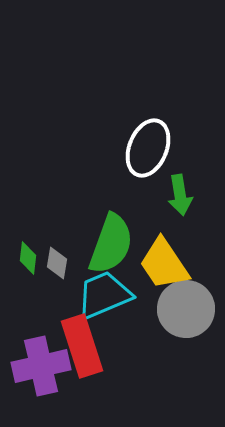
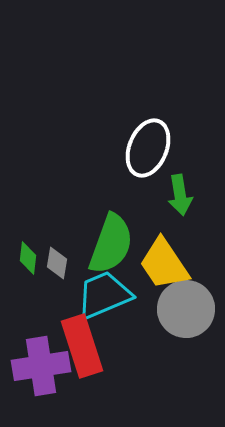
purple cross: rotated 4 degrees clockwise
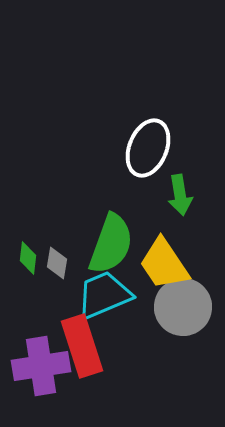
gray circle: moved 3 px left, 2 px up
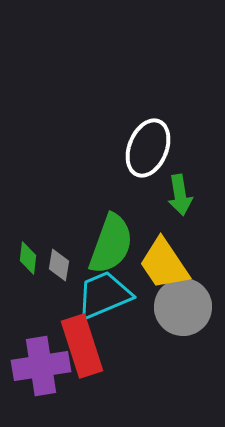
gray diamond: moved 2 px right, 2 px down
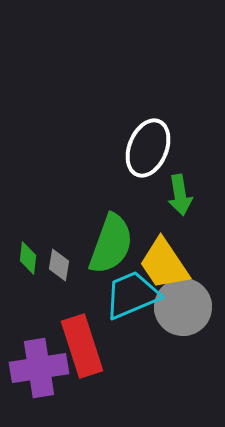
cyan trapezoid: moved 28 px right
purple cross: moved 2 px left, 2 px down
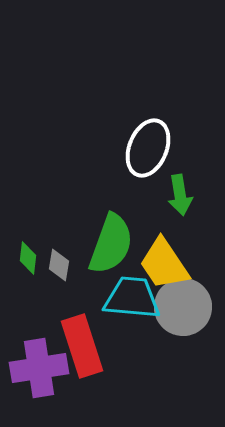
cyan trapezoid: moved 3 px down; rotated 28 degrees clockwise
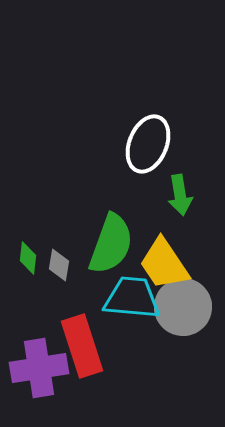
white ellipse: moved 4 px up
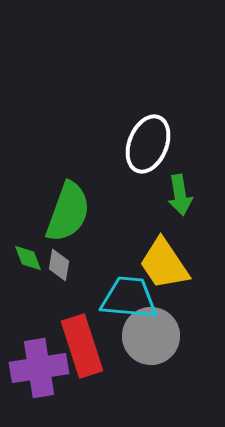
green semicircle: moved 43 px left, 32 px up
green diamond: rotated 28 degrees counterclockwise
cyan trapezoid: moved 3 px left
gray circle: moved 32 px left, 29 px down
